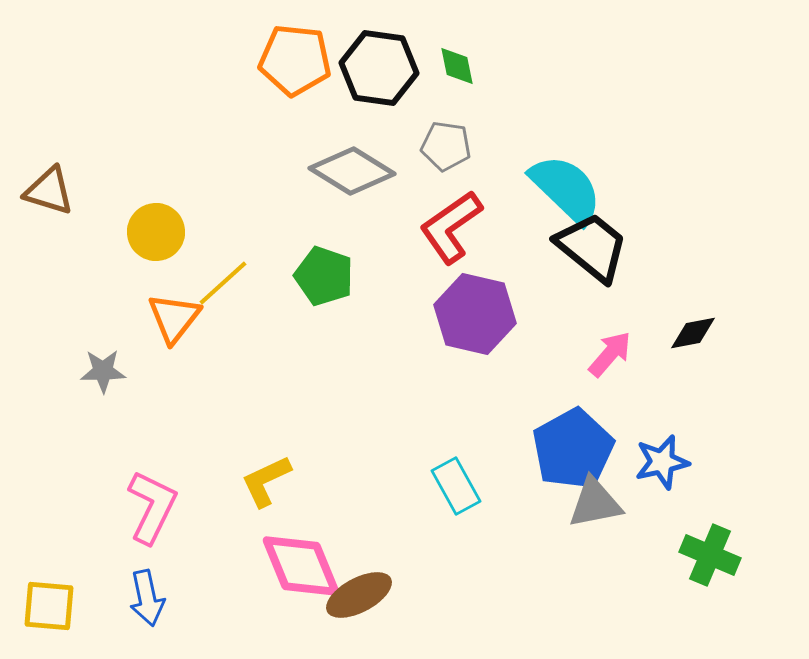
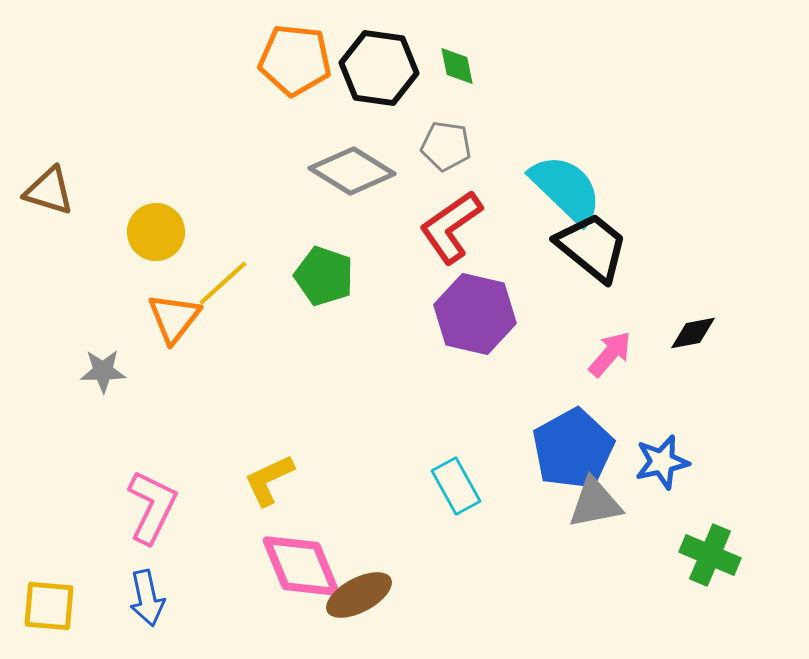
yellow L-shape: moved 3 px right, 1 px up
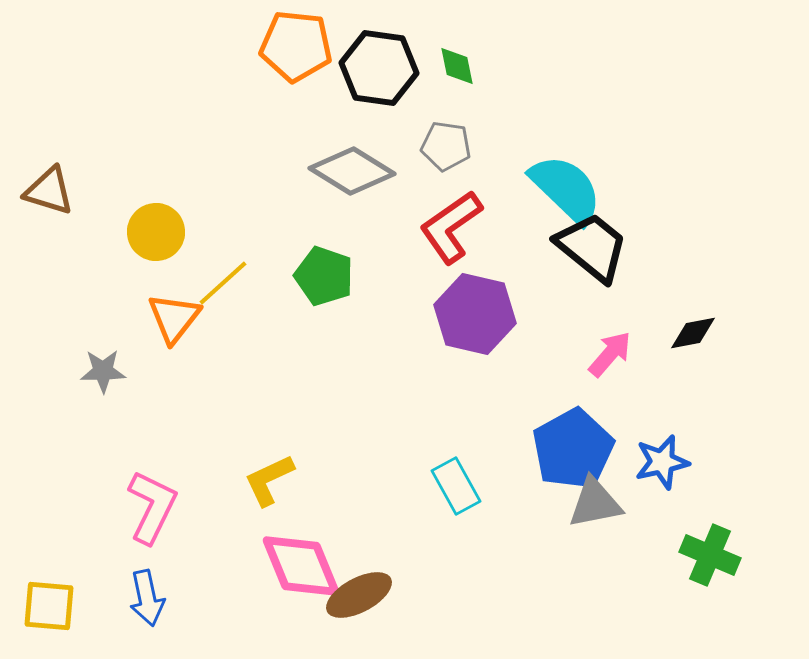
orange pentagon: moved 1 px right, 14 px up
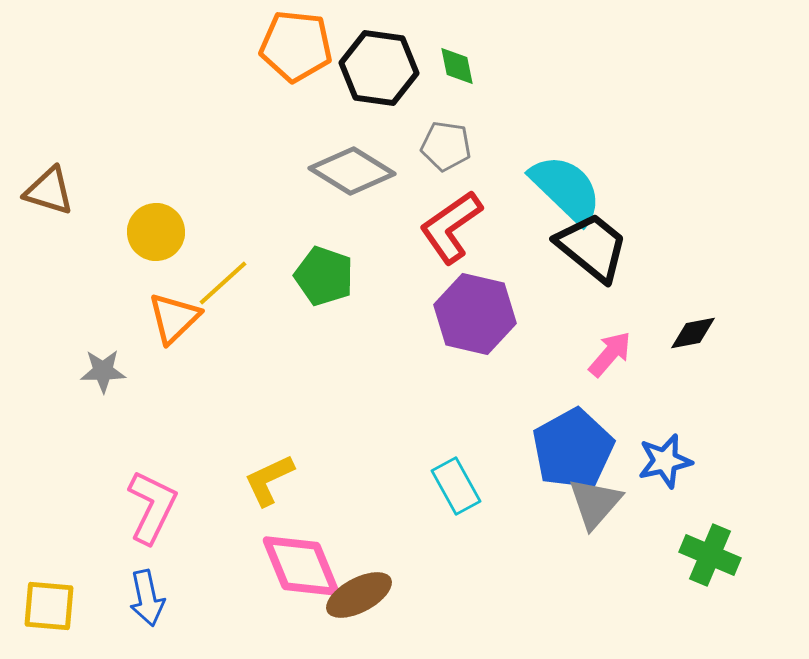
orange triangle: rotated 8 degrees clockwise
blue star: moved 3 px right, 1 px up
gray triangle: rotated 38 degrees counterclockwise
